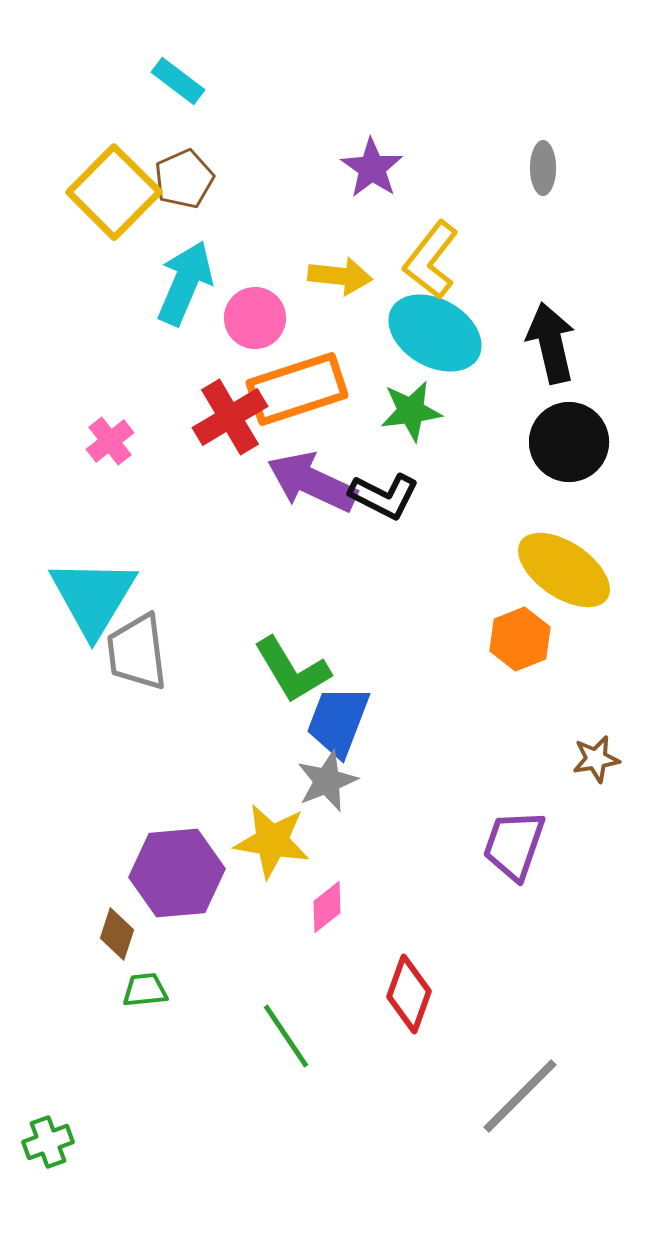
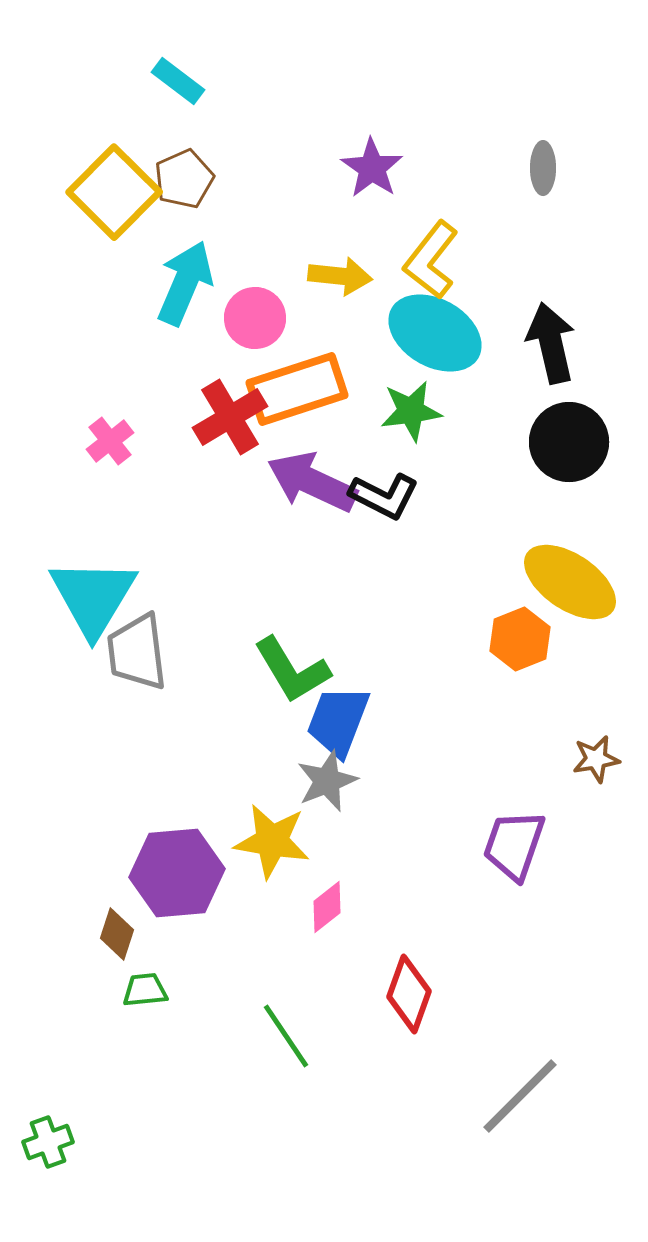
yellow ellipse: moved 6 px right, 12 px down
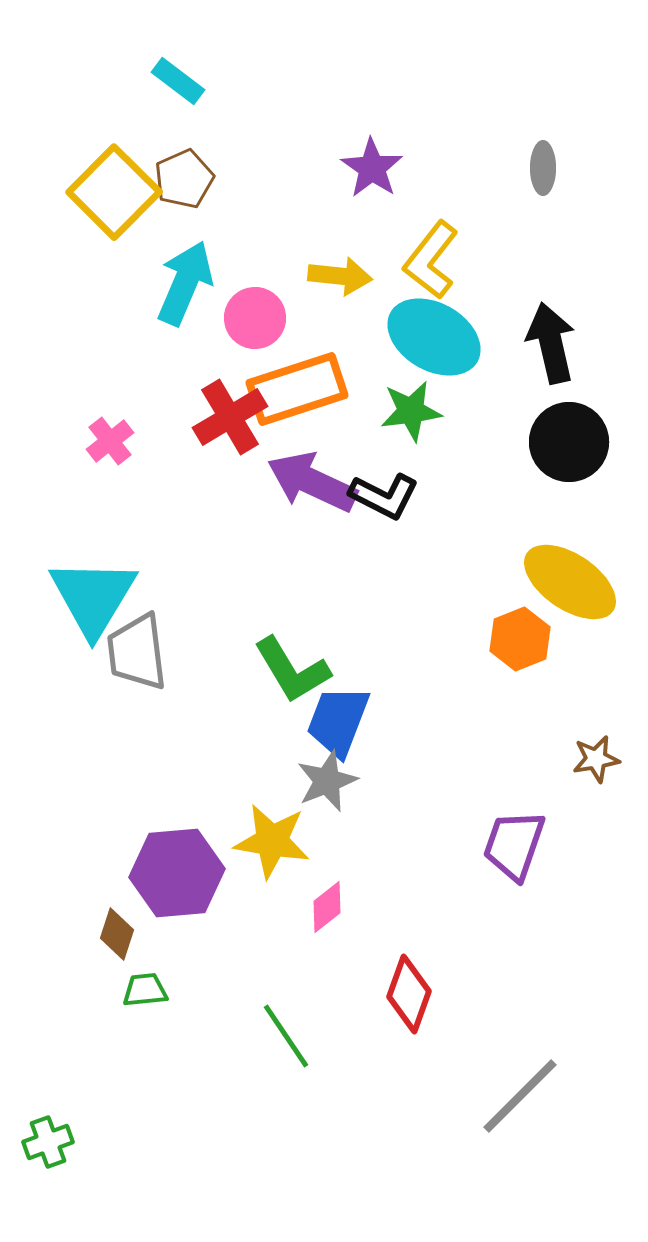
cyan ellipse: moved 1 px left, 4 px down
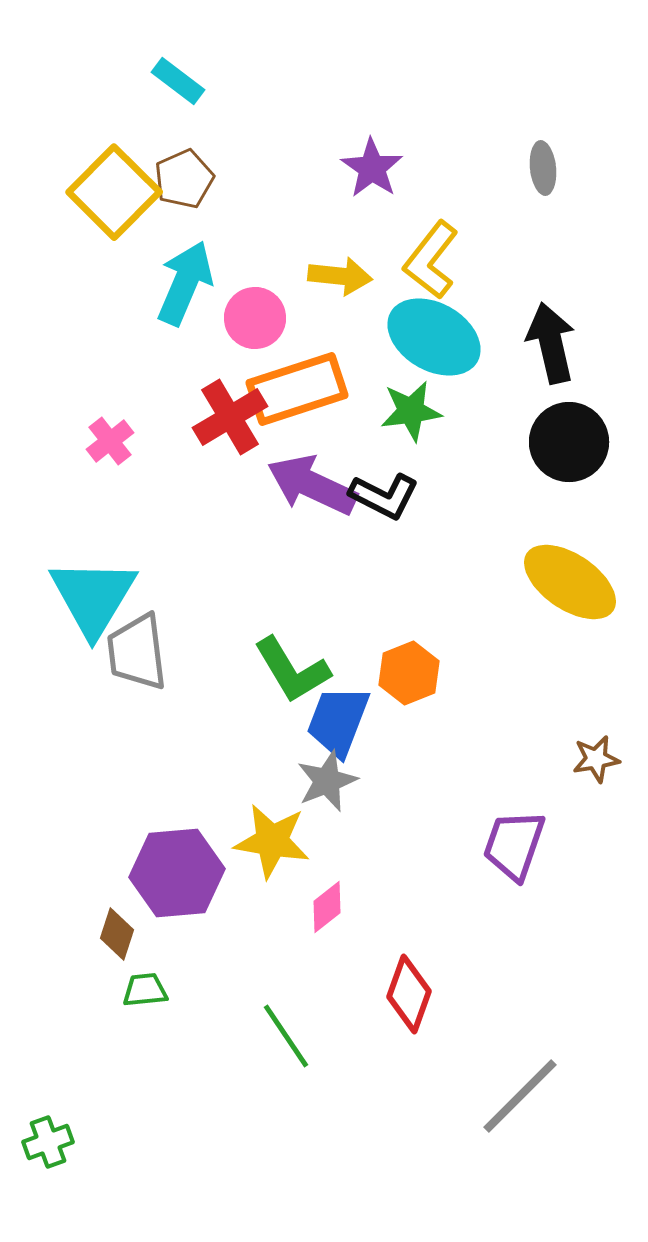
gray ellipse: rotated 6 degrees counterclockwise
purple arrow: moved 3 px down
orange hexagon: moved 111 px left, 34 px down
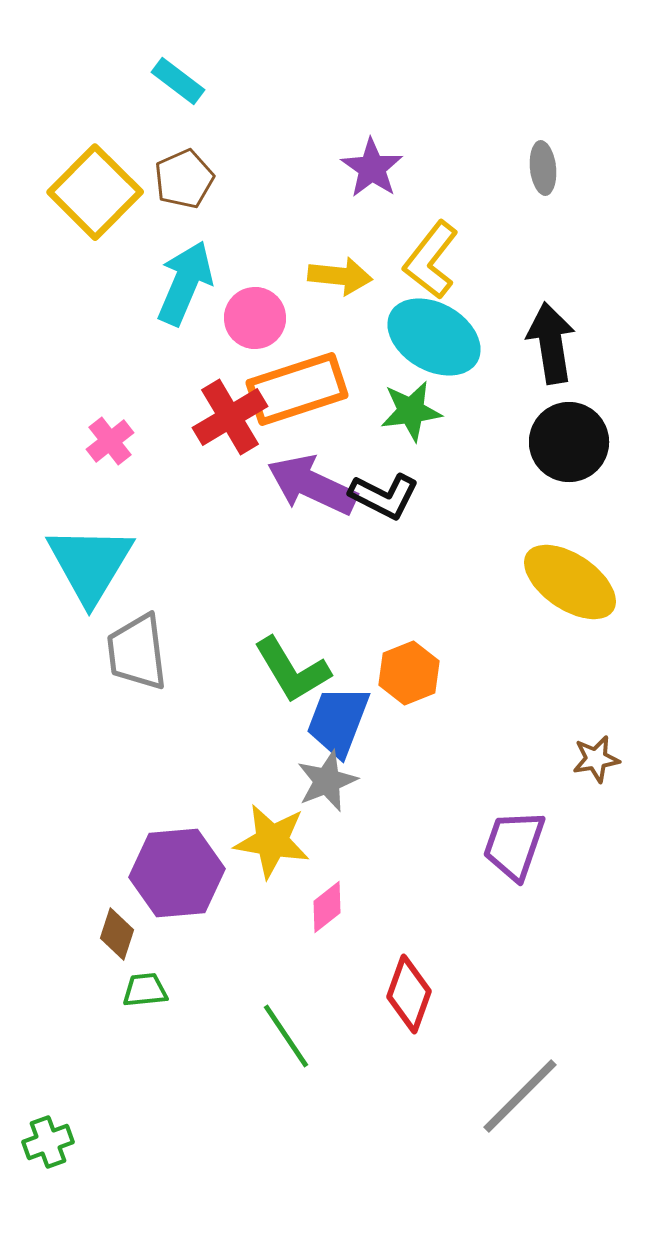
yellow square: moved 19 px left
black arrow: rotated 4 degrees clockwise
cyan triangle: moved 3 px left, 33 px up
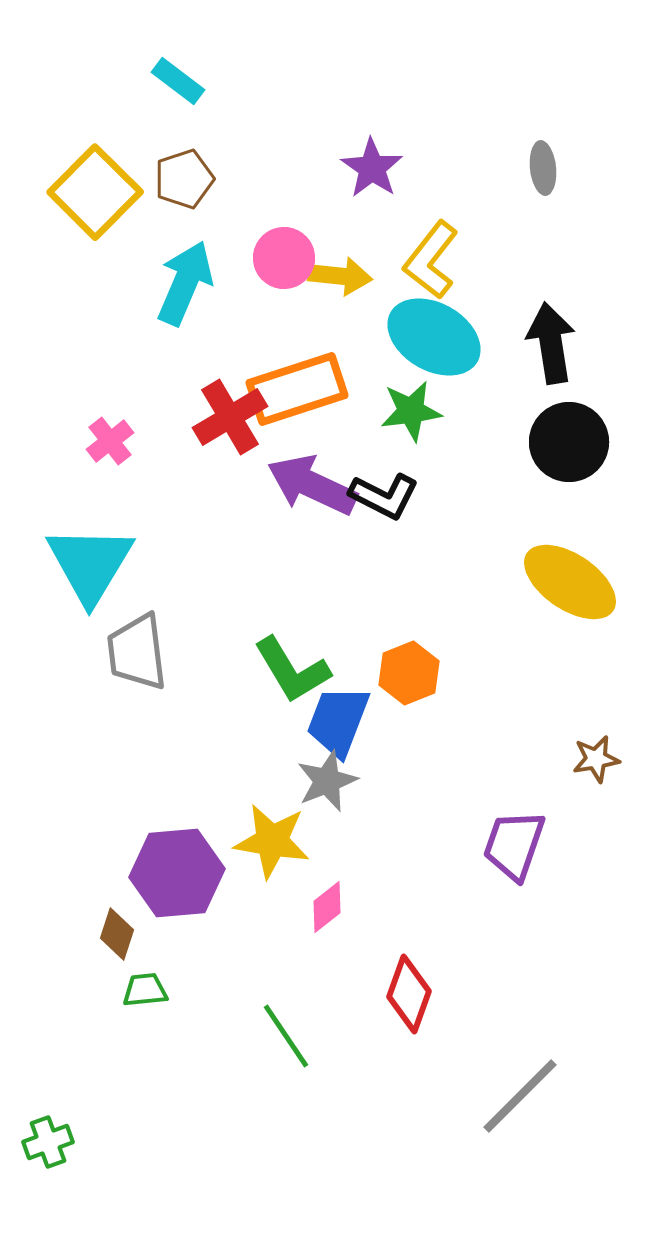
brown pentagon: rotated 6 degrees clockwise
pink circle: moved 29 px right, 60 px up
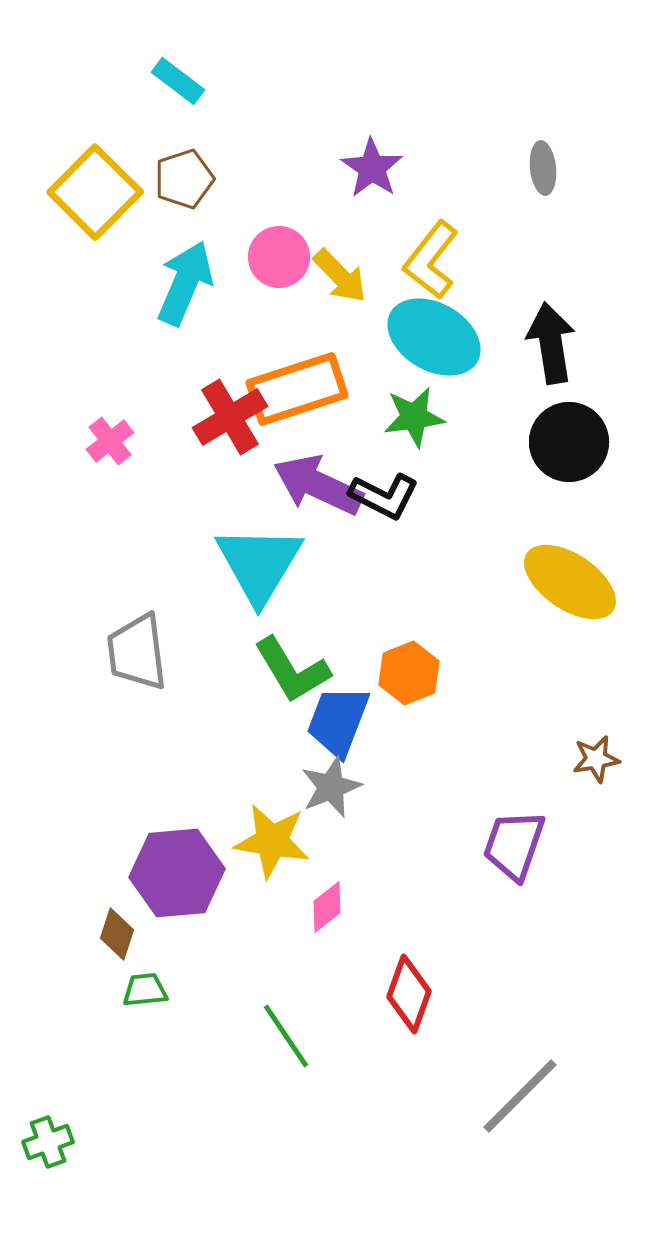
pink circle: moved 5 px left, 1 px up
yellow arrow: rotated 40 degrees clockwise
green star: moved 3 px right, 6 px down
purple arrow: moved 6 px right
cyan triangle: moved 169 px right
gray star: moved 4 px right, 6 px down
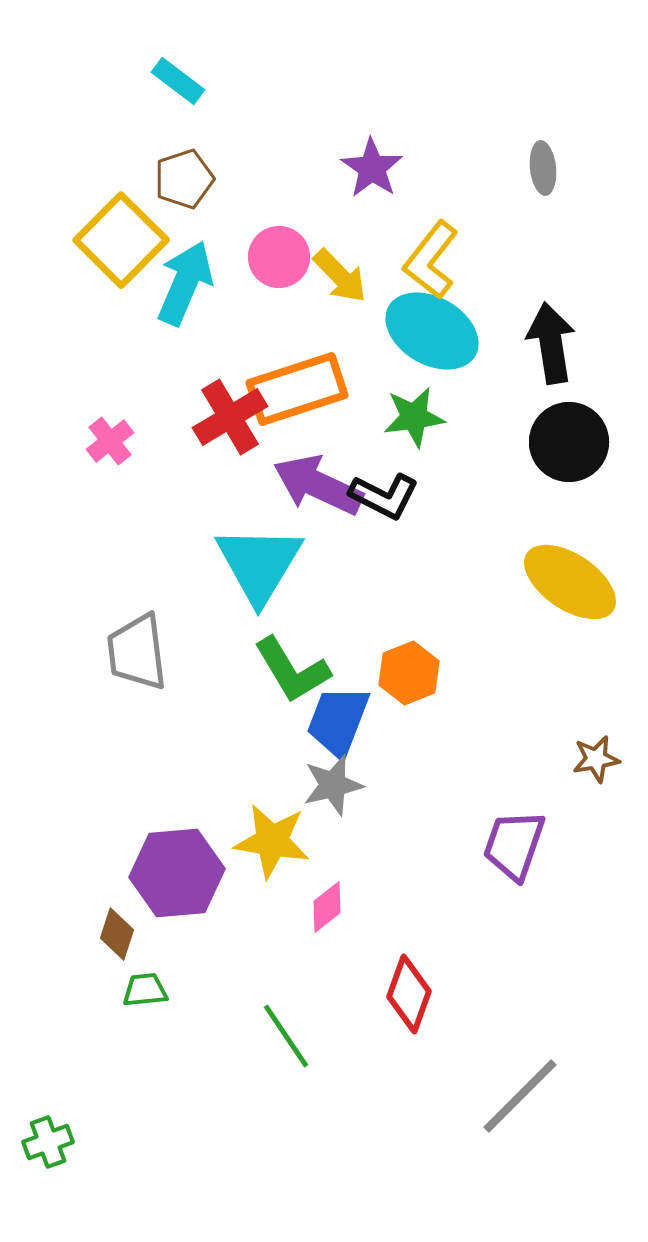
yellow square: moved 26 px right, 48 px down
cyan ellipse: moved 2 px left, 6 px up
gray star: moved 2 px right, 2 px up; rotated 8 degrees clockwise
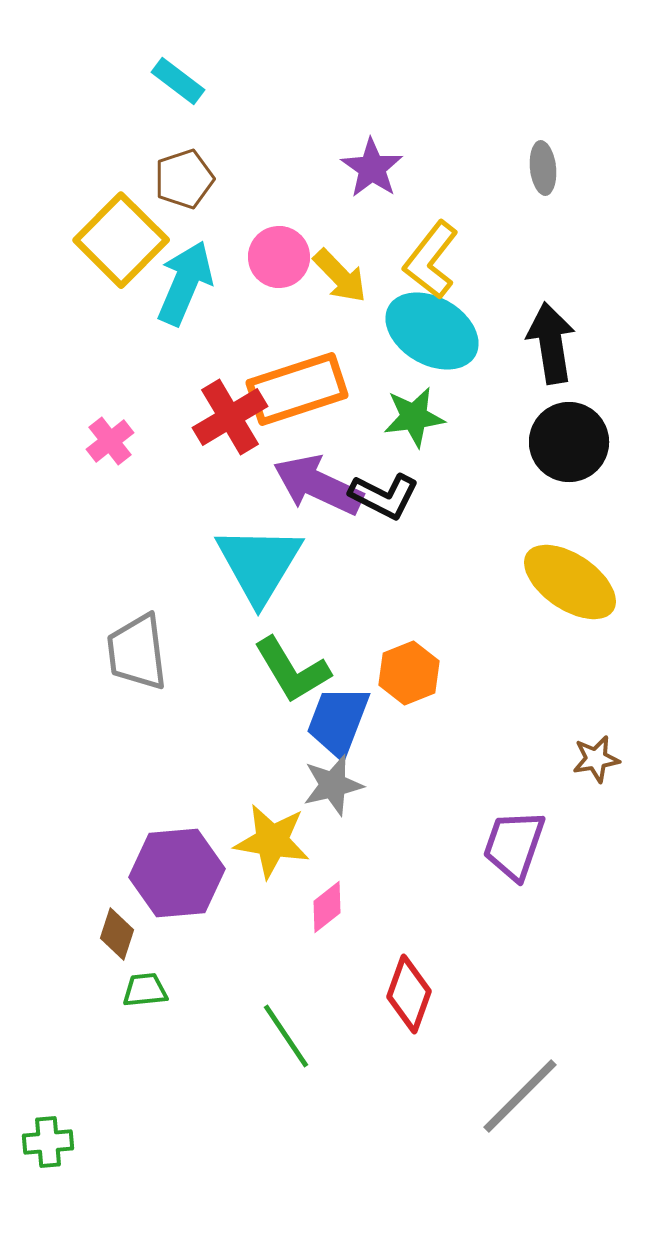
green cross: rotated 15 degrees clockwise
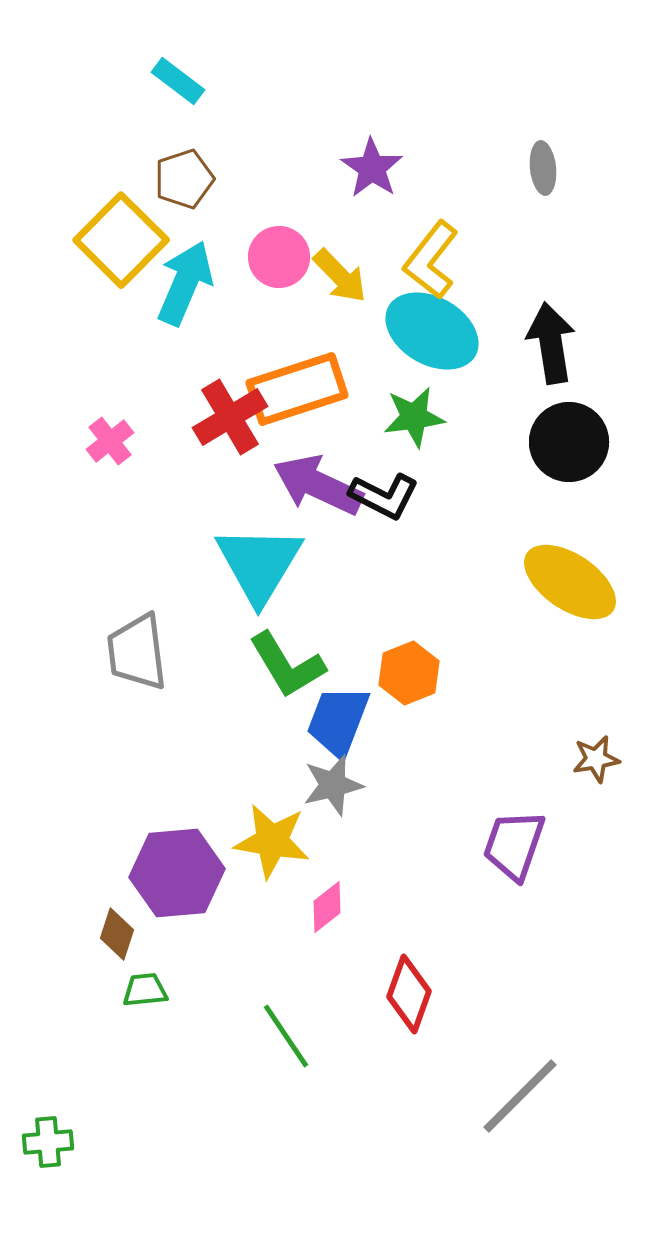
green L-shape: moved 5 px left, 5 px up
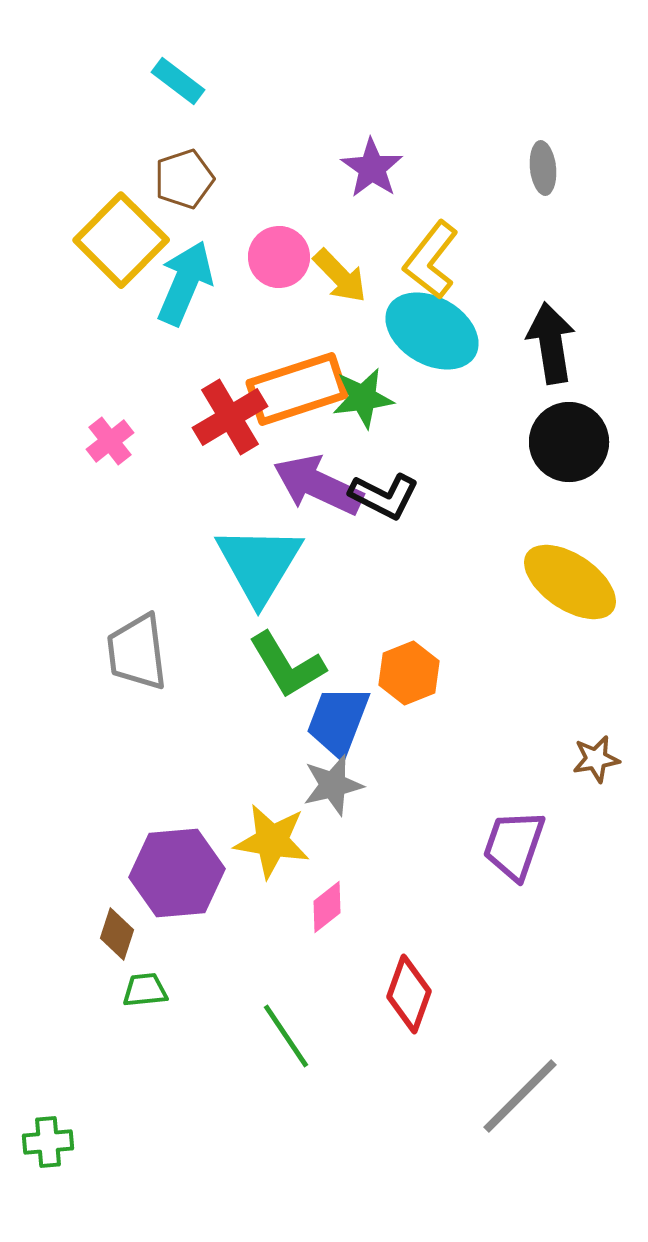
green star: moved 51 px left, 19 px up
